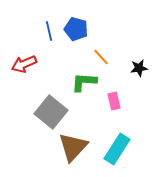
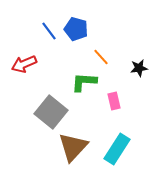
blue line: rotated 24 degrees counterclockwise
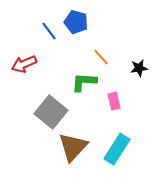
blue pentagon: moved 7 px up
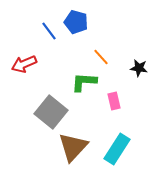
black star: rotated 18 degrees clockwise
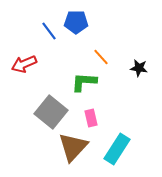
blue pentagon: rotated 15 degrees counterclockwise
pink rectangle: moved 23 px left, 17 px down
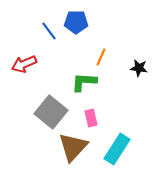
orange line: rotated 66 degrees clockwise
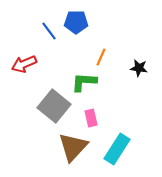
gray square: moved 3 px right, 6 px up
